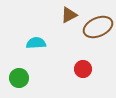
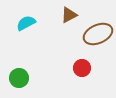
brown ellipse: moved 7 px down
cyan semicircle: moved 10 px left, 20 px up; rotated 24 degrees counterclockwise
red circle: moved 1 px left, 1 px up
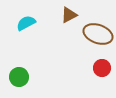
brown ellipse: rotated 44 degrees clockwise
red circle: moved 20 px right
green circle: moved 1 px up
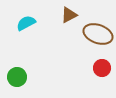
green circle: moved 2 px left
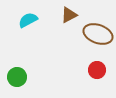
cyan semicircle: moved 2 px right, 3 px up
red circle: moved 5 px left, 2 px down
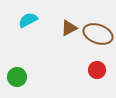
brown triangle: moved 13 px down
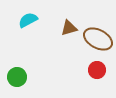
brown triangle: rotated 12 degrees clockwise
brown ellipse: moved 5 px down; rotated 8 degrees clockwise
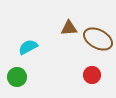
cyan semicircle: moved 27 px down
brown triangle: rotated 12 degrees clockwise
red circle: moved 5 px left, 5 px down
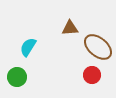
brown triangle: moved 1 px right
brown ellipse: moved 8 px down; rotated 12 degrees clockwise
cyan semicircle: rotated 30 degrees counterclockwise
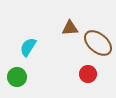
brown ellipse: moved 4 px up
red circle: moved 4 px left, 1 px up
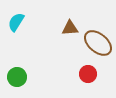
cyan semicircle: moved 12 px left, 25 px up
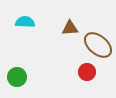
cyan semicircle: moved 9 px right; rotated 60 degrees clockwise
brown ellipse: moved 2 px down
red circle: moved 1 px left, 2 px up
